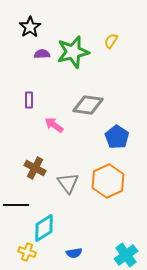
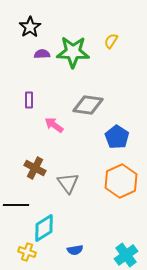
green star: rotated 16 degrees clockwise
orange hexagon: moved 13 px right
blue semicircle: moved 1 px right, 3 px up
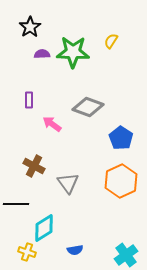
gray diamond: moved 2 px down; rotated 12 degrees clockwise
pink arrow: moved 2 px left, 1 px up
blue pentagon: moved 4 px right, 1 px down
brown cross: moved 1 px left, 2 px up
black line: moved 1 px up
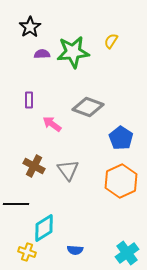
green star: rotated 8 degrees counterclockwise
gray triangle: moved 13 px up
blue semicircle: rotated 14 degrees clockwise
cyan cross: moved 1 px right, 2 px up
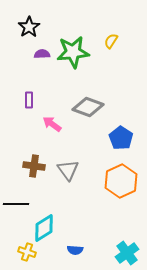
black star: moved 1 px left
brown cross: rotated 20 degrees counterclockwise
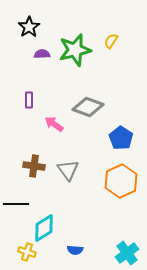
green star: moved 2 px right, 2 px up; rotated 8 degrees counterclockwise
pink arrow: moved 2 px right
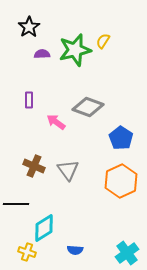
yellow semicircle: moved 8 px left
pink arrow: moved 2 px right, 2 px up
brown cross: rotated 15 degrees clockwise
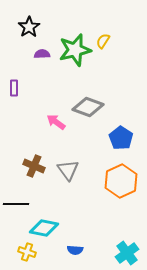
purple rectangle: moved 15 px left, 12 px up
cyan diamond: rotated 44 degrees clockwise
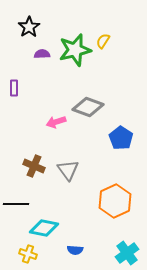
pink arrow: rotated 54 degrees counterclockwise
orange hexagon: moved 6 px left, 20 px down
yellow cross: moved 1 px right, 2 px down
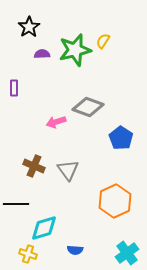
cyan diamond: rotated 28 degrees counterclockwise
